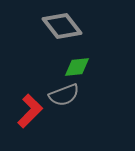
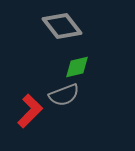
green diamond: rotated 8 degrees counterclockwise
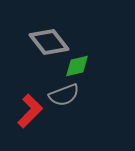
gray diamond: moved 13 px left, 16 px down
green diamond: moved 1 px up
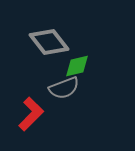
gray semicircle: moved 7 px up
red L-shape: moved 1 px right, 3 px down
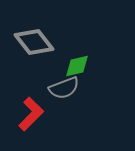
gray diamond: moved 15 px left
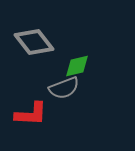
red L-shape: rotated 48 degrees clockwise
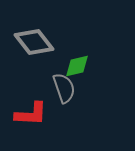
gray semicircle: rotated 88 degrees counterclockwise
